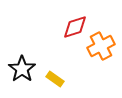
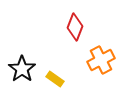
red diamond: rotated 52 degrees counterclockwise
orange cross: moved 14 px down
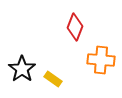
orange cross: rotated 32 degrees clockwise
yellow rectangle: moved 2 px left
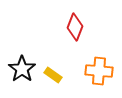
orange cross: moved 2 px left, 11 px down
yellow rectangle: moved 4 px up
